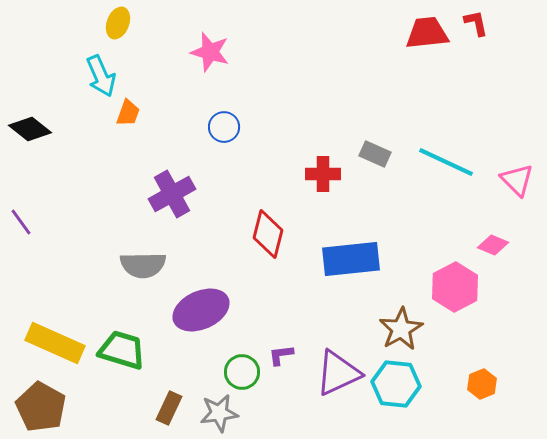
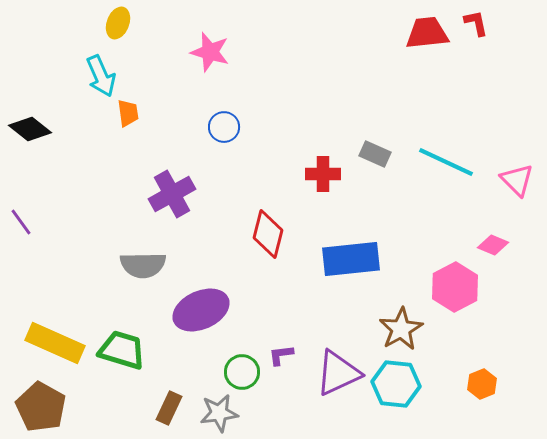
orange trapezoid: rotated 28 degrees counterclockwise
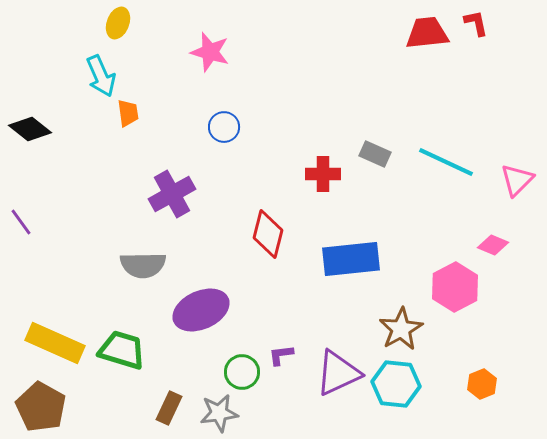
pink triangle: rotated 30 degrees clockwise
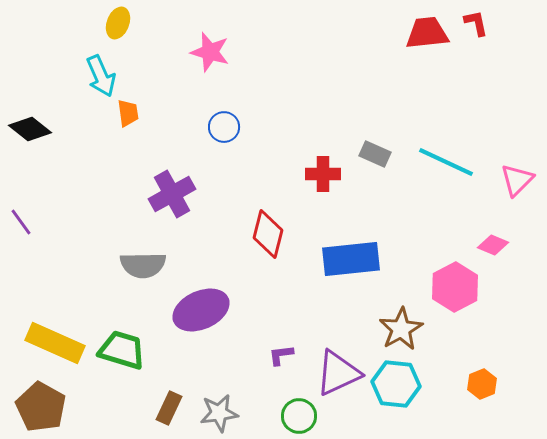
green circle: moved 57 px right, 44 px down
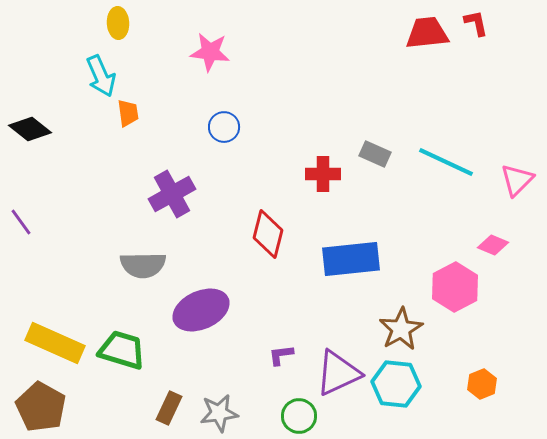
yellow ellipse: rotated 24 degrees counterclockwise
pink star: rotated 9 degrees counterclockwise
